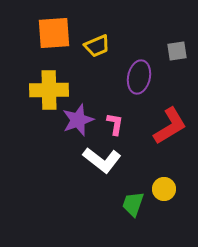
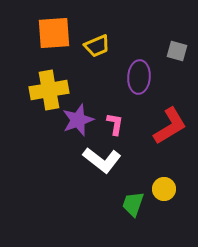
gray square: rotated 25 degrees clockwise
purple ellipse: rotated 8 degrees counterclockwise
yellow cross: rotated 9 degrees counterclockwise
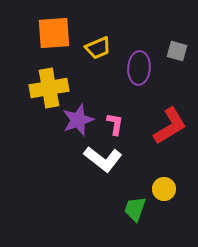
yellow trapezoid: moved 1 px right, 2 px down
purple ellipse: moved 9 px up
yellow cross: moved 2 px up
white L-shape: moved 1 px right, 1 px up
green trapezoid: moved 2 px right, 5 px down
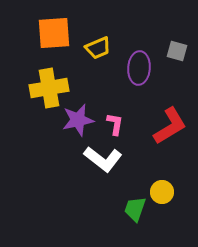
purple star: rotated 8 degrees clockwise
yellow circle: moved 2 px left, 3 px down
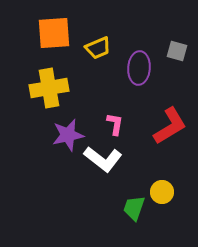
purple star: moved 10 px left, 15 px down
green trapezoid: moved 1 px left, 1 px up
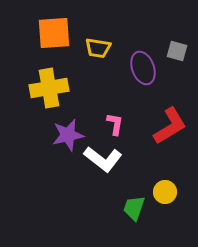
yellow trapezoid: rotated 32 degrees clockwise
purple ellipse: moved 4 px right; rotated 24 degrees counterclockwise
yellow circle: moved 3 px right
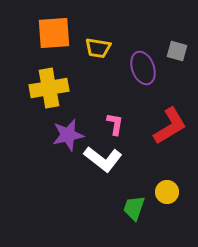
yellow circle: moved 2 px right
